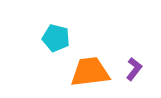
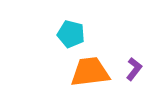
cyan pentagon: moved 15 px right, 4 px up
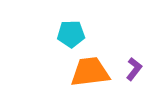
cyan pentagon: rotated 16 degrees counterclockwise
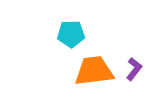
orange trapezoid: moved 4 px right, 1 px up
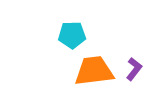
cyan pentagon: moved 1 px right, 1 px down
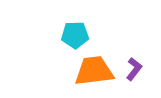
cyan pentagon: moved 3 px right
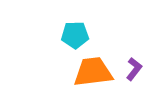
orange trapezoid: moved 1 px left, 1 px down
